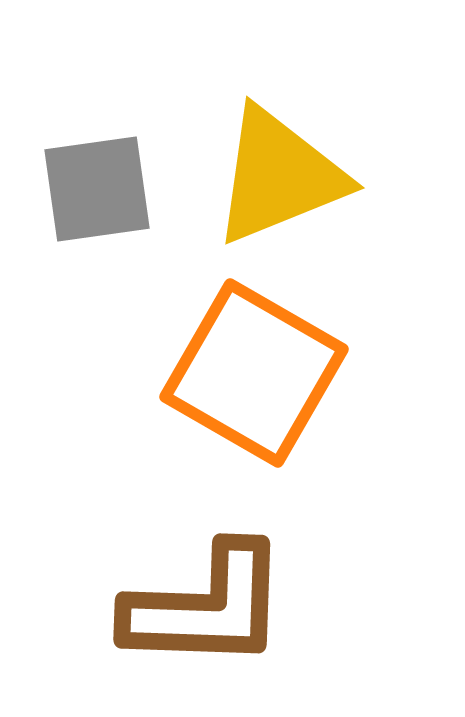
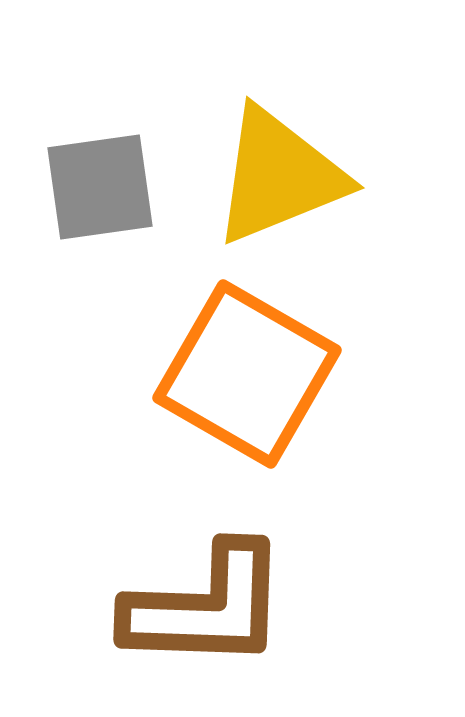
gray square: moved 3 px right, 2 px up
orange square: moved 7 px left, 1 px down
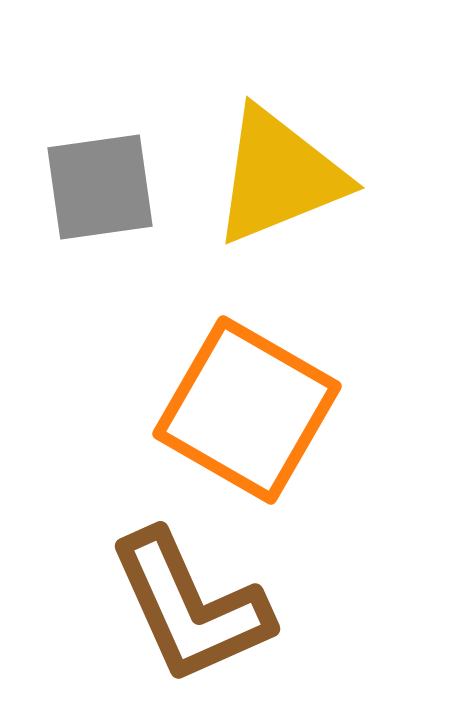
orange square: moved 36 px down
brown L-shape: moved 16 px left; rotated 64 degrees clockwise
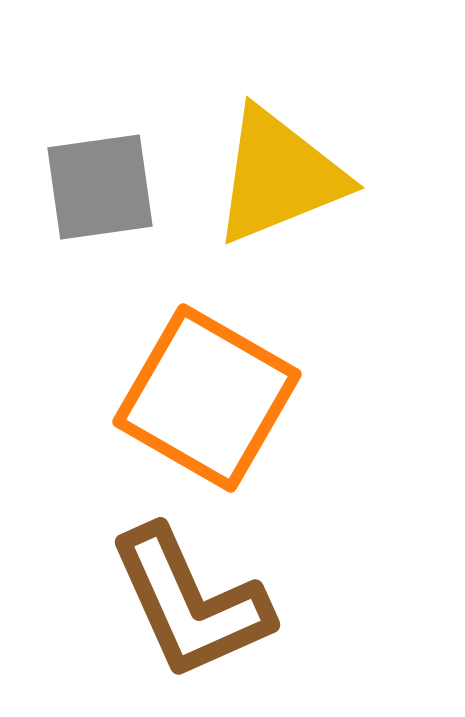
orange square: moved 40 px left, 12 px up
brown L-shape: moved 4 px up
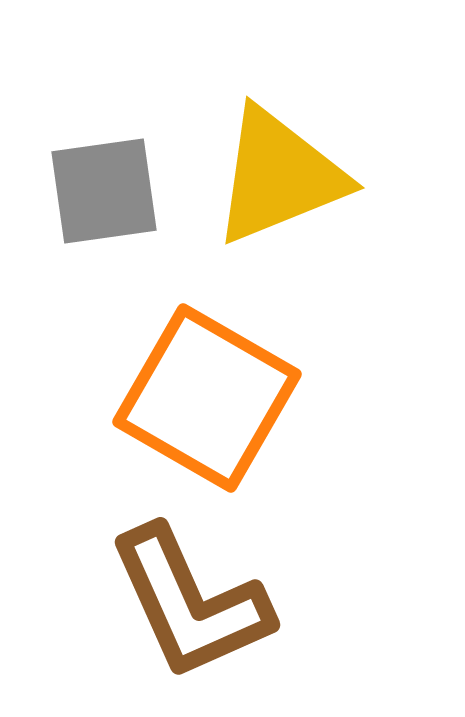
gray square: moved 4 px right, 4 px down
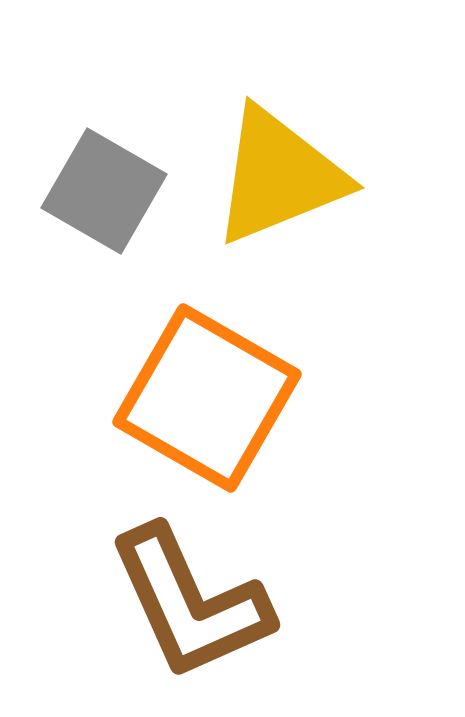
gray square: rotated 38 degrees clockwise
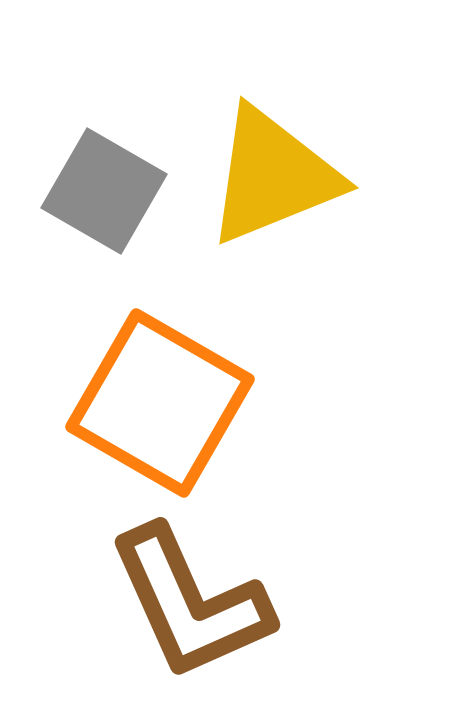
yellow triangle: moved 6 px left
orange square: moved 47 px left, 5 px down
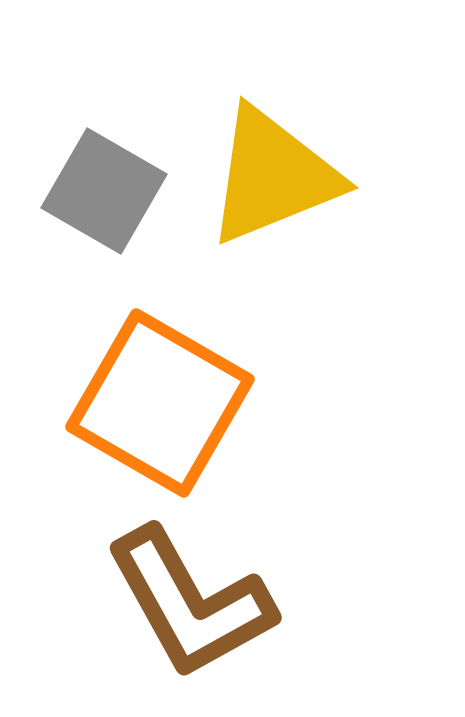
brown L-shape: rotated 5 degrees counterclockwise
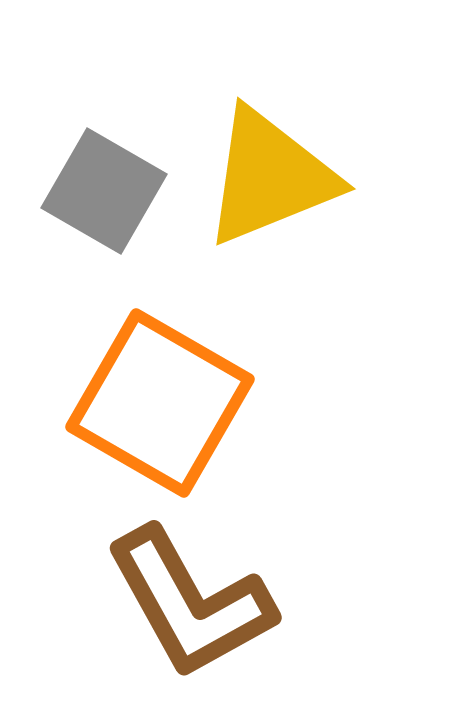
yellow triangle: moved 3 px left, 1 px down
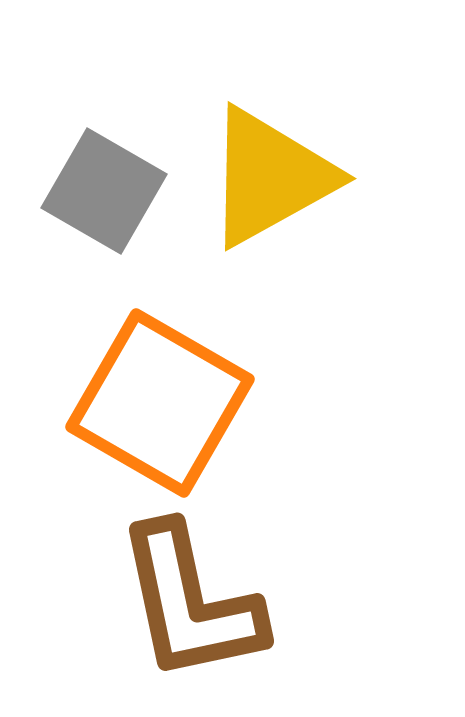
yellow triangle: rotated 7 degrees counterclockwise
brown L-shape: rotated 17 degrees clockwise
